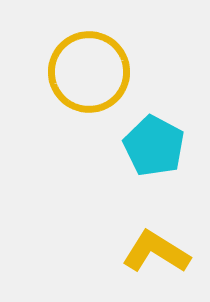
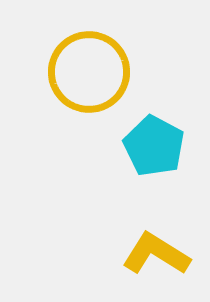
yellow L-shape: moved 2 px down
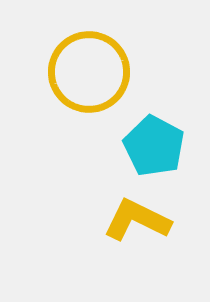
yellow L-shape: moved 19 px left, 34 px up; rotated 6 degrees counterclockwise
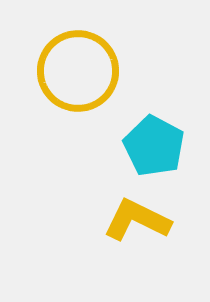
yellow circle: moved 11 px left, 1 px up
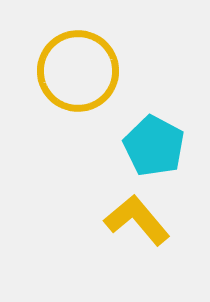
yellow L-shape: rotated 24 degrees clockwise
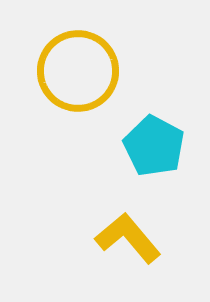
yellow L-shape: moved 9 px left, 18 px down
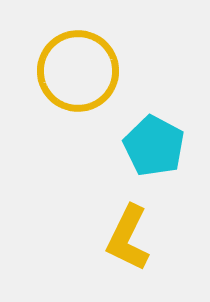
yellow L-shape: rotated 114 degrees counterclockwise
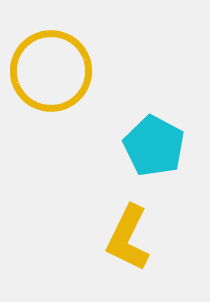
yellow circle: moved 27 px left
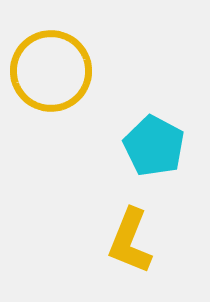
yellow L-shape: moved 2 px right, 3 px down; rotated 4 degrees counterclockwise
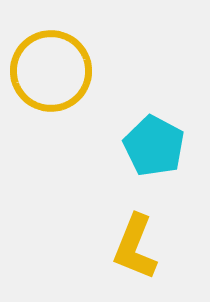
yellow L-shape: moved 5 px right, 6 px down
